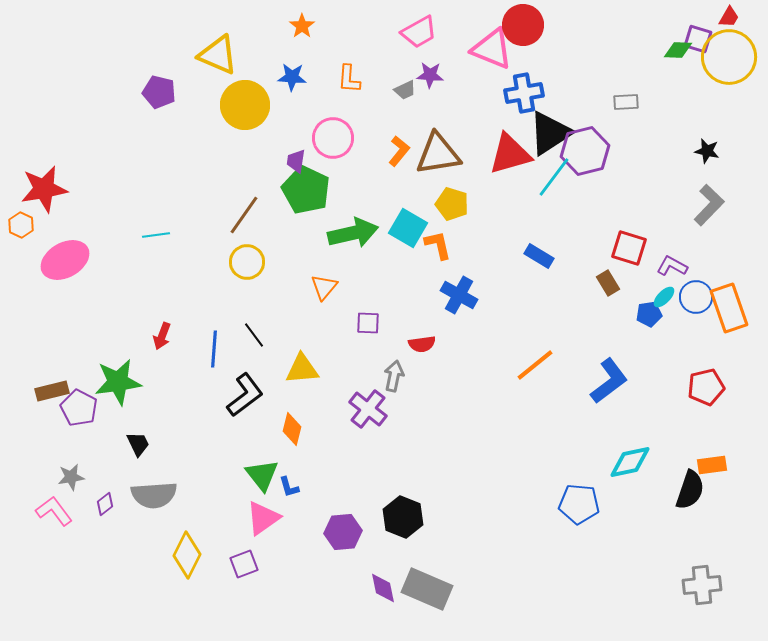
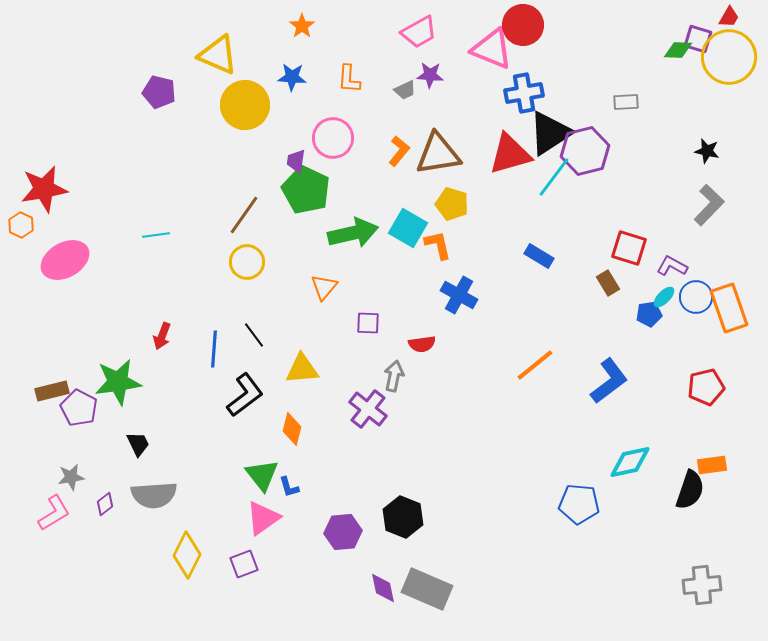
pink L-shape at (54, 511): moved 2 px down; rotated 96 degrees clockwise
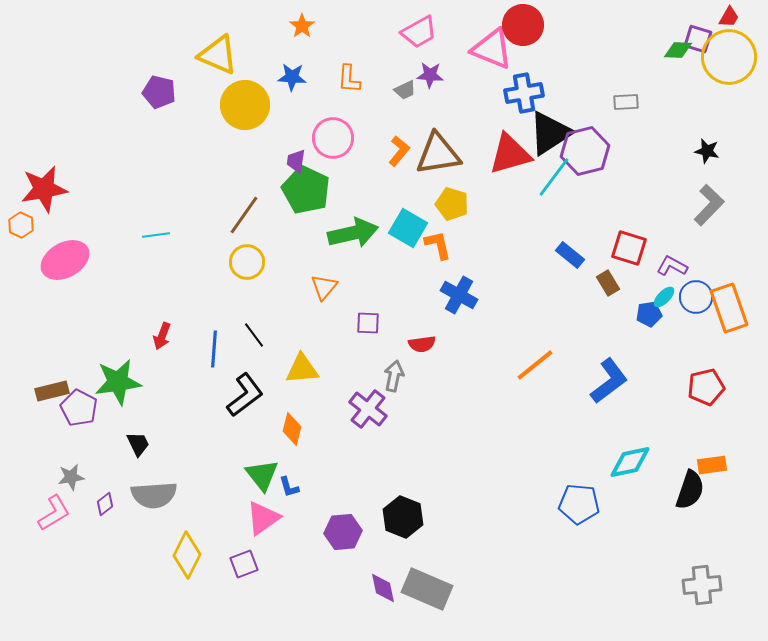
blue rectangle at (539, 256): moved 31 px right, 1 px up; rotated 8 degrees clockwise
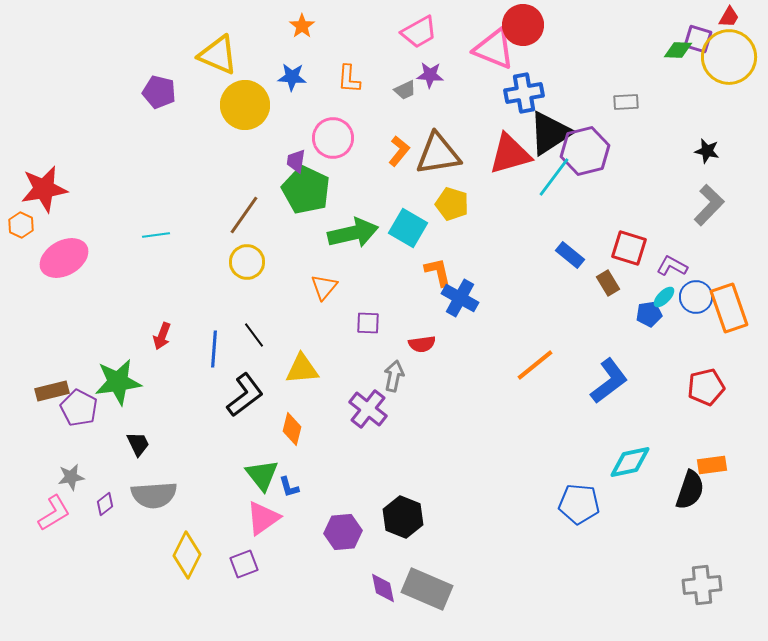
pink triangle at (492, 49): moved 2 px right
orange L-shape at (438, 245): moved 27 px down
pink ellipse at (65, 260): moved 1 px left, 2 px up
blue cross at (459, 295): moved 1 px right, 3 px down
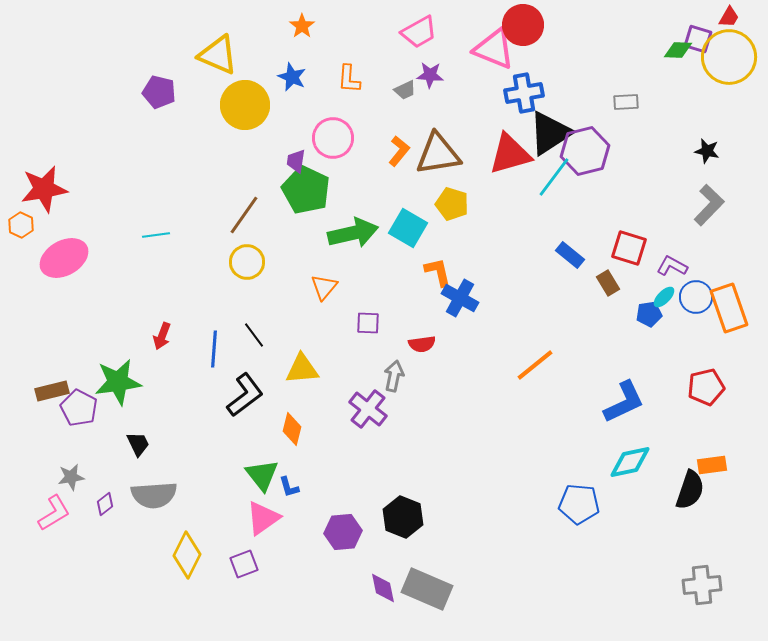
blue star at (292, 77): rotated 20 degrees clockwise
blue L-shape at (609, 381): moved 15 px right, 21 px down; rotated 12 degrees clockwise
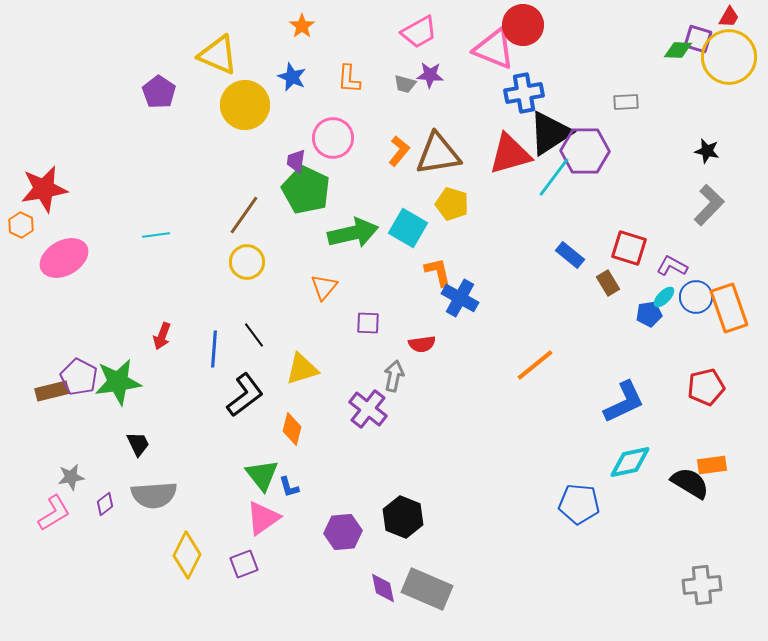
gray trapezoid at (405, 90): moved 6 px up; rotated 40 degrees clockwise
purple pentagon at (159, 92): rotated 20 degrees clockwise
purple hexagon at (585, 151): rotated 15 degrees clockwise
yellow triangle at (302, 369): rotated 12 degrees counterclockwise
purple pentagon at (79, 408): moved 31 px up
black semicircle at (690, 490): moved 7 px up; rotated 78 degrees counterclockwise
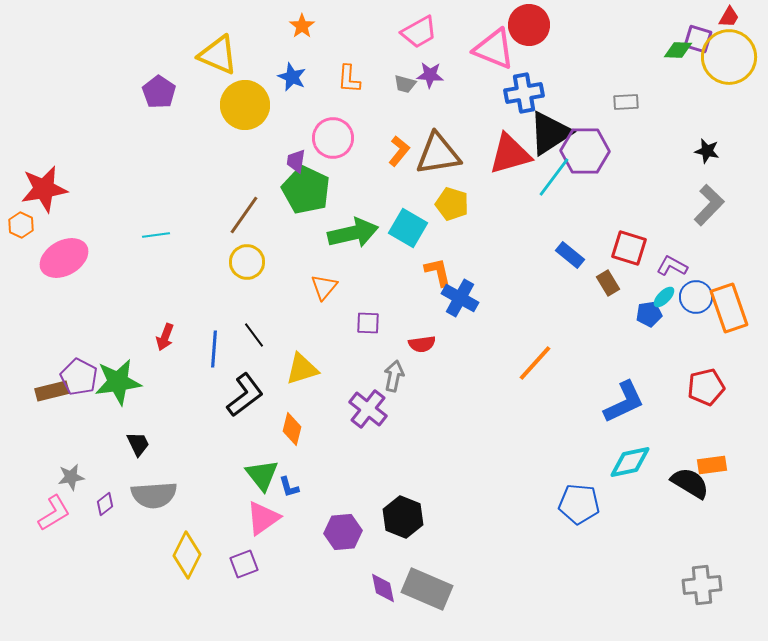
red circle at (523, 25): moved 6 px right
red arrow at (162, 336): moved 3 px right, 1 px down
orange line at (535, 365): moved 2 px up; rotated 9 degrees counterclockwise
